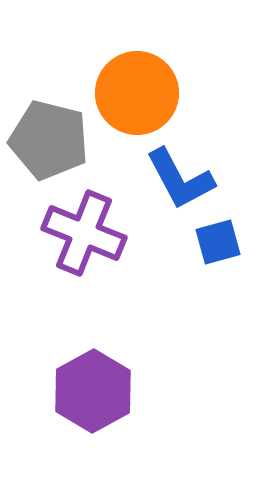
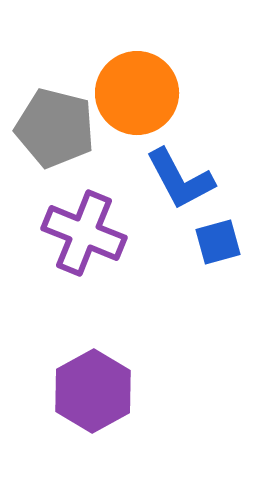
gray pentagon: moved 6 px right, 12 px up
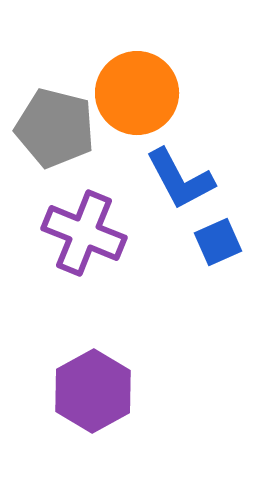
blue square: rotated 9 degrees counterclockwise
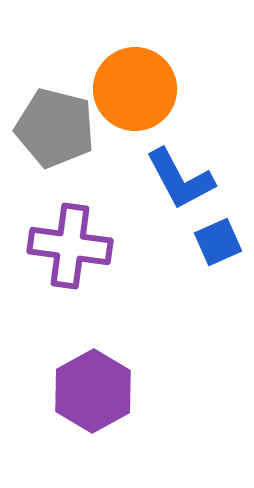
orange circle: moved 2 px left, 4 px up
purple cross: moved 14 px left, 13 px down; rotated 14 degrees counterclockwise
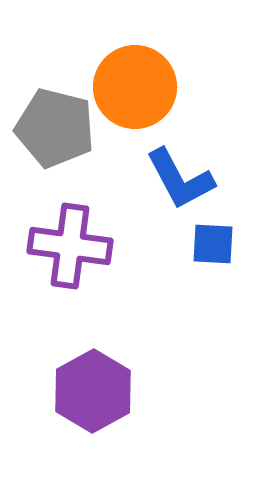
orange circle: moved 2 px up
blue square: moved 5 px left, 2 px down; rotated 27 degrees clockwise
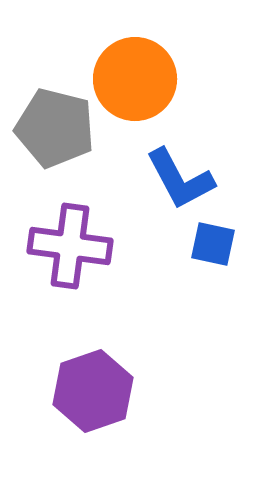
orange circle: moved 8 px up
blue square: rotated 9 degrees clockwise
purple hexagon: rotated 10 degrees clockwise
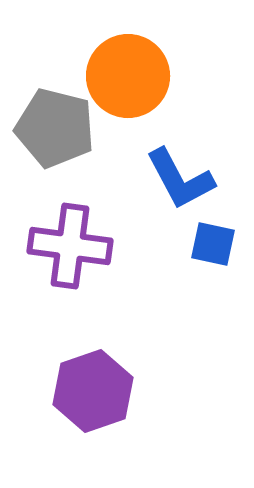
orange circle: moved 7 px left, 3 px up
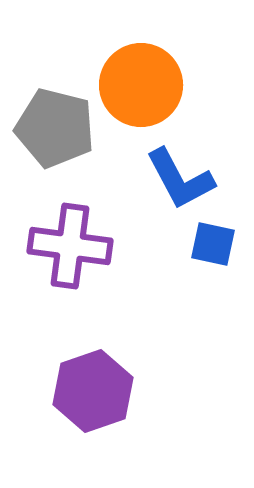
orange circle: moved 13 px right, 9 px down
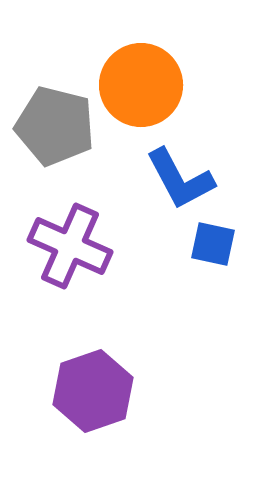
gray pentagon: moved 2 px up
purple cross: rotated 16 degrees clockwise
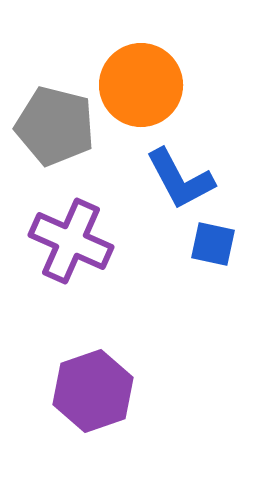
purple cross: moved 1 px right, 5 px up
